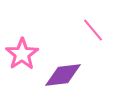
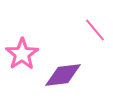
pink line: moved 2 px right
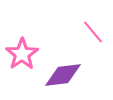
pink line: moved 2 px left, 2 px down
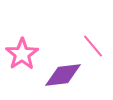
pink line: moved 14 px down
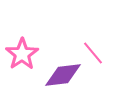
pink line: moved 7 px down
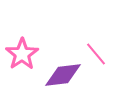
pink line: moved 3 px right, 1 px down
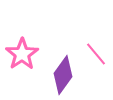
purple diamond: rotated 48 degrees counterclockwise
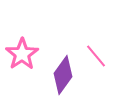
pink line: moved 2 px down
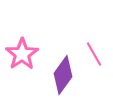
pink line: moved 2 px left, 2 px up; rotated 10 degrees clockwise
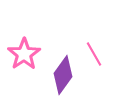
pink star: moved 2 px right
